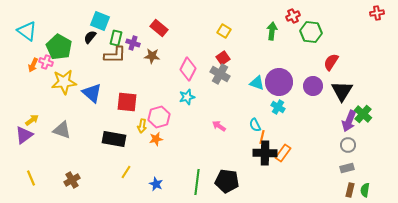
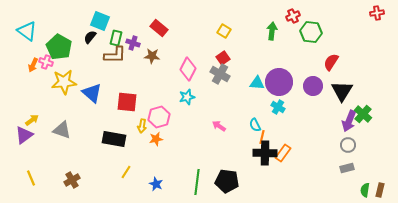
cyan triangle at (257, 83): rotated 14 degrees counterclockwise
brown rectangle at (350, 190): moved 30 px right
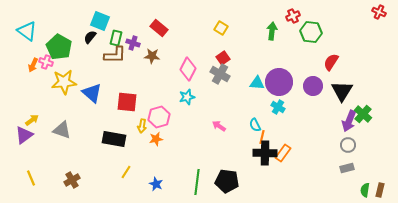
red cross at (377, 13): moved 2 px right, 1 px up; rotated 32 degrees clockwise
yellow square at (224, 31): moved 3 px left, 3 px up
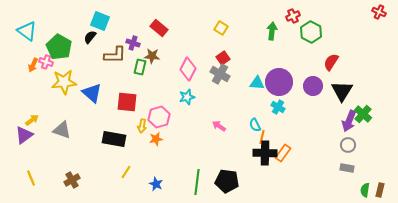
green hexagon at (311, 32): rotated 20 degrees clockwise
green rectangle at (116, 38): moved 24 px right, 29 px down
gray rectangle at (347, 168): rotated 24 degrees clockwise
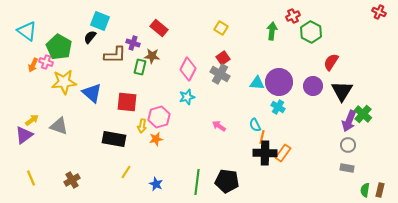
gray triangle at (62, 130): moved 3 px left, 4 px up
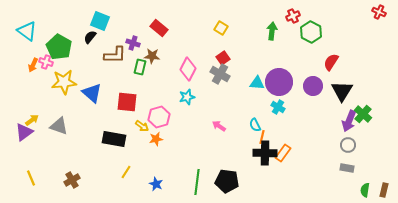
yellow arrow at (142, 126): rotated 64 degrees counterclockwise
purple triangle at (24, 135): moved 3 px up
brown rectangle at (380, 190): moved 4 px right
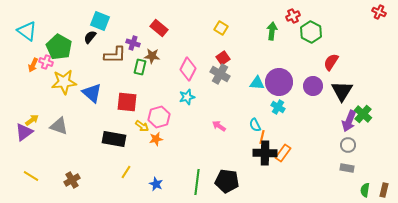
yellow line at (31, 178): moved 2 px up; rotated 35 degrees counterclockwise
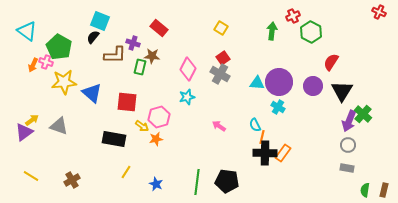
black semicircle at (90, 37): moved 3 px right
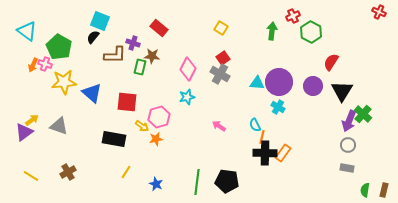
pink cross at (46, 62): moved 1 px left, 2 px down
brown cross at (72, 180): moved 4 px left, 8 px up
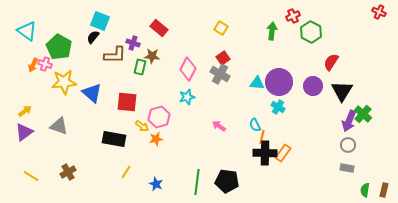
yellow arrow at (32, 120): moved 7 px left, 9 px up
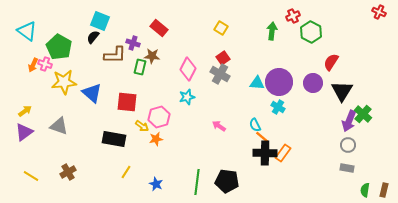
purple circle at (313, 86): moved 3 px up
orange line at (262, 137): rotated 64 degrees counterclockwise
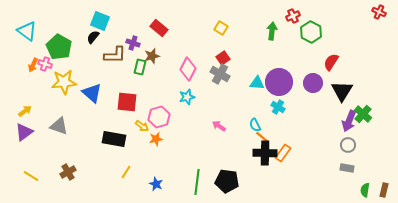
brown star at (152, 56): rotated 21 degrees counterclockwise
